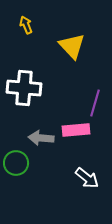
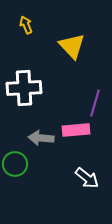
white cross: rotated 8 degrees counterclockwise
green circle: moved 1 px left, 1 px down
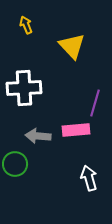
gray arrow: moved 3 px left, 2 px up
white arrow: moved 2 px right; rotated 145 degrees counterclockwise
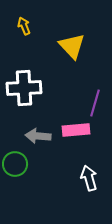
yellow arrow: moved 2 px left, 1 px down
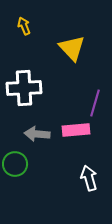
yellow triangle: moved 2 px down
gray arrow: moved 1 px left, 2 px up
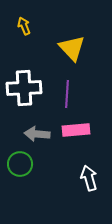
purple line: moved 28 px left, 9 px up; rotated 12 degrees counterclockwise
green circle: moved 5 px right
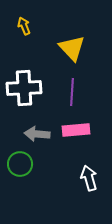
purple line: moved 5 px right, 2 px up
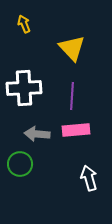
yellow arrow: moved 2 px up
purple line: moved 4 px down
